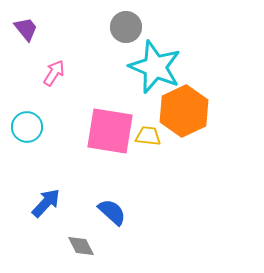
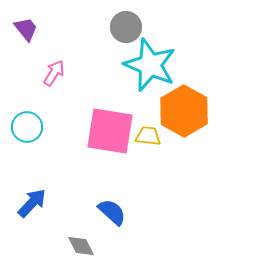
cyan star: moved 5 px left, 2 px up
orange hexagon: rotated 6 degrees counterclockwise
blue arrow: moved 14 px left
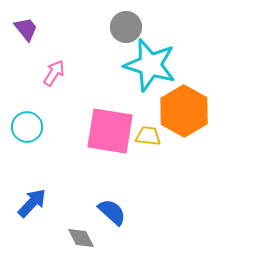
cyan star: rotated 6 degrees counterclockwise
gray diamond: moved 8 px up
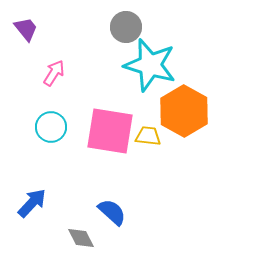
cyan circle: moved 24 px right
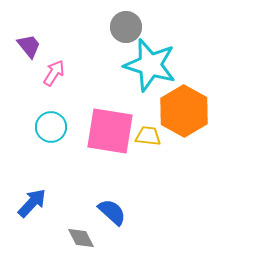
purple trapezoid: moved 3 px right, 17 px down
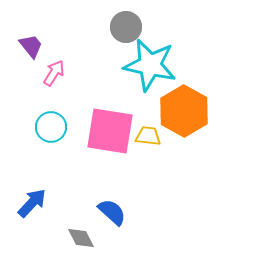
purple trapezoid: moved 2 px right
cyan star: rotated 4 degrees counterclockwise
